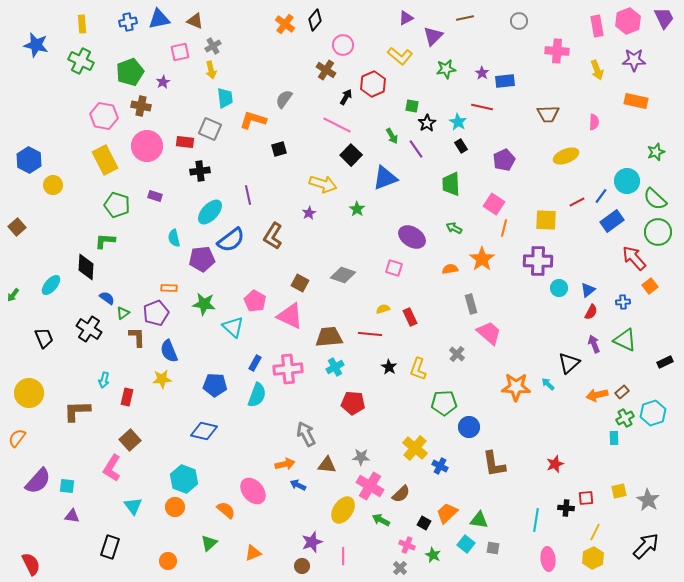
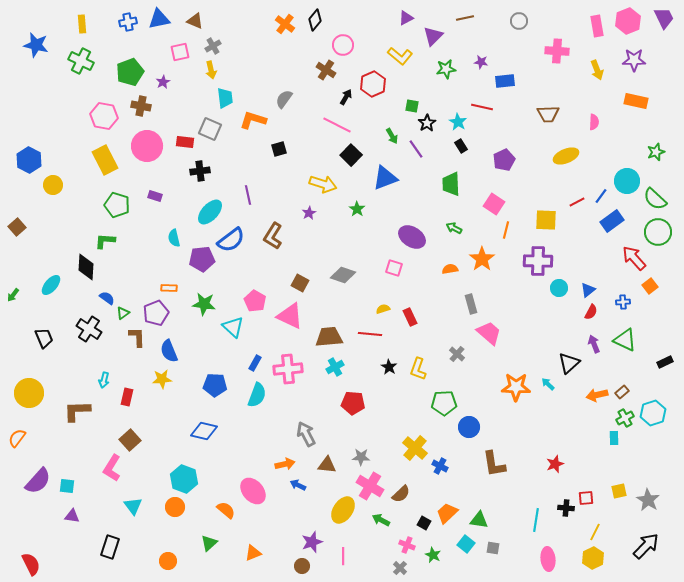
purple star at (482, 73): moved 1 px left, 11 px up; rotated 24 degrees counterclockwise
orange line at (504, 228): moved 2 px right, 2 px down
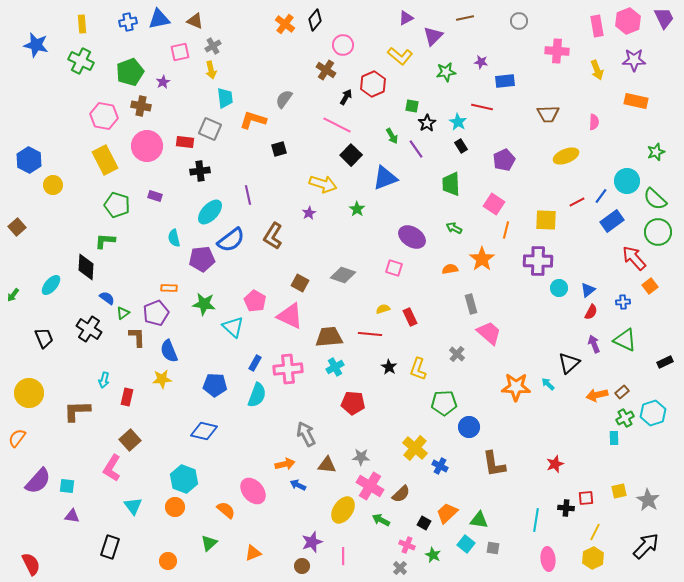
green star at (446, 69): moved 3 px down
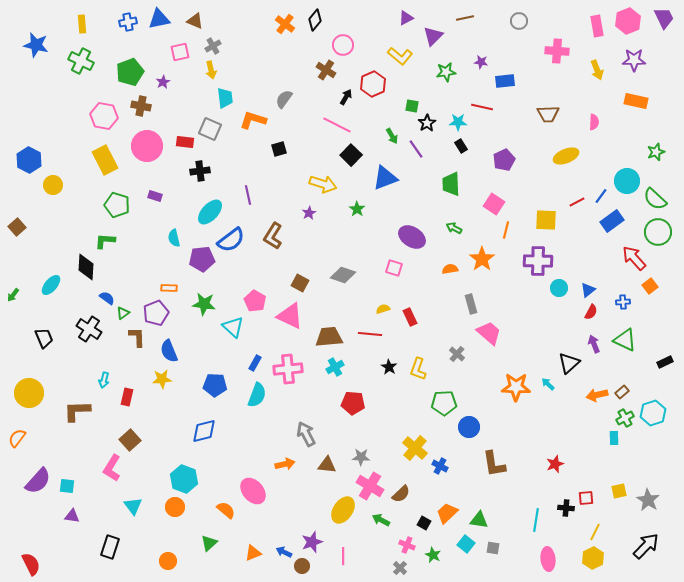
cyan star at (458, 122): rotated 30 degrees counterclockwise
blue diamond at (204, 431): rotated 28 degrees counterclockwise
blue arrow at (298, 485): moved 14 px left, 67 px down
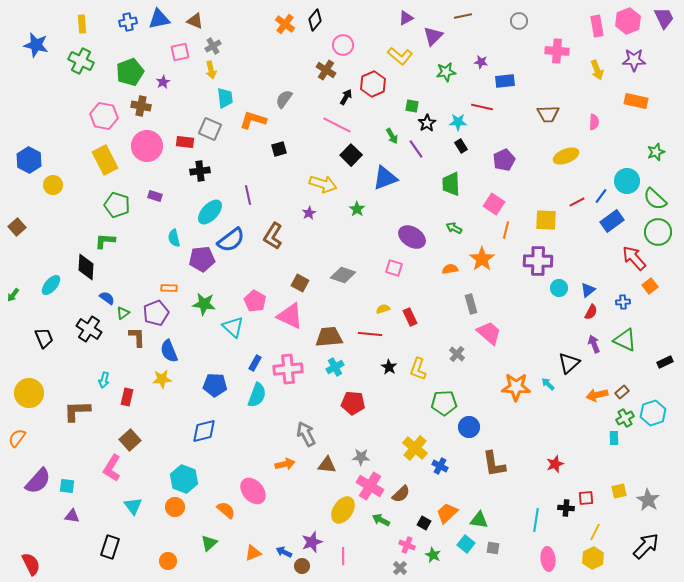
brown line at (465, 18): moved 2 px left, 2 px up
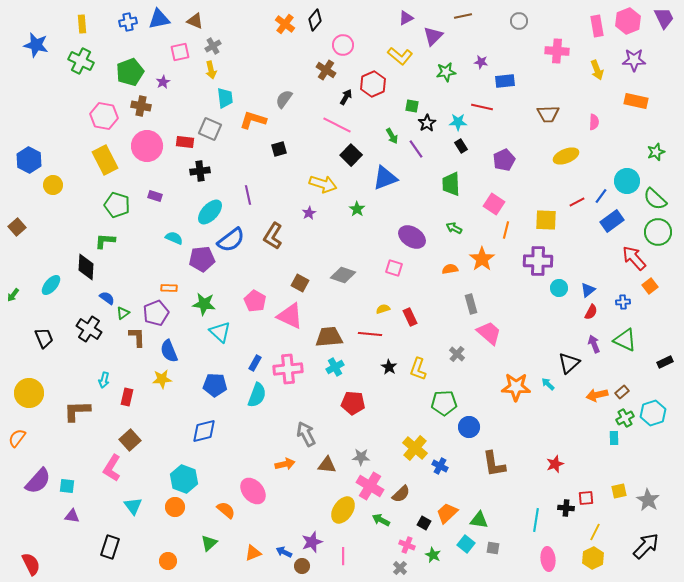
cyan semicircle at (174, 238): rotated 126 degrees clockwise
cyan triangle at (233, 327): moved 13 px left, 5 px down
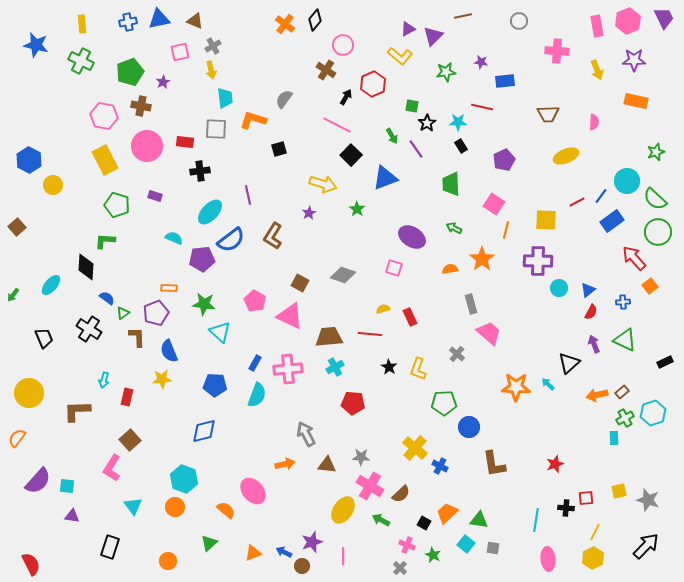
purple triangle at (406, 18): moved 2 px right, 11 px down
gray square at (210, 129): moved 6 px right; rotated 20 degrees counterclockwise
gray star at (648, 500): rotated 15 degrees counterclockwise
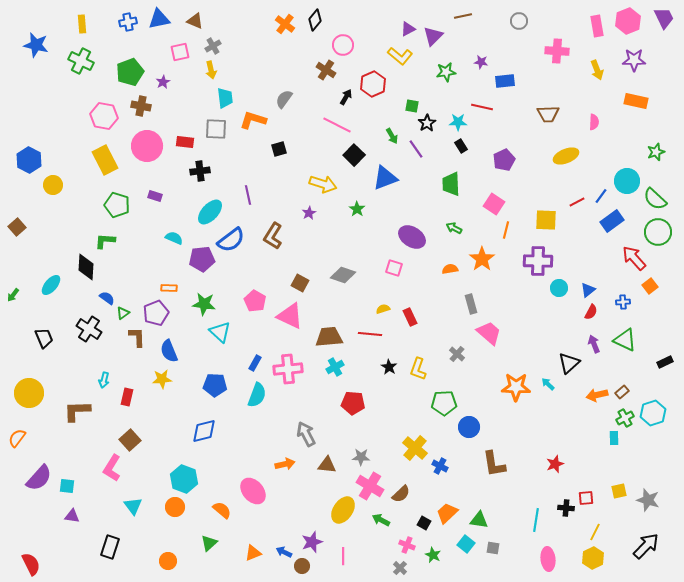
black square at (351, 155): moved 3 px right
purple semicircle at (38, 481): moved 1 px right, 3 px up
orange semicircle at (226, 510): moved 4 px left
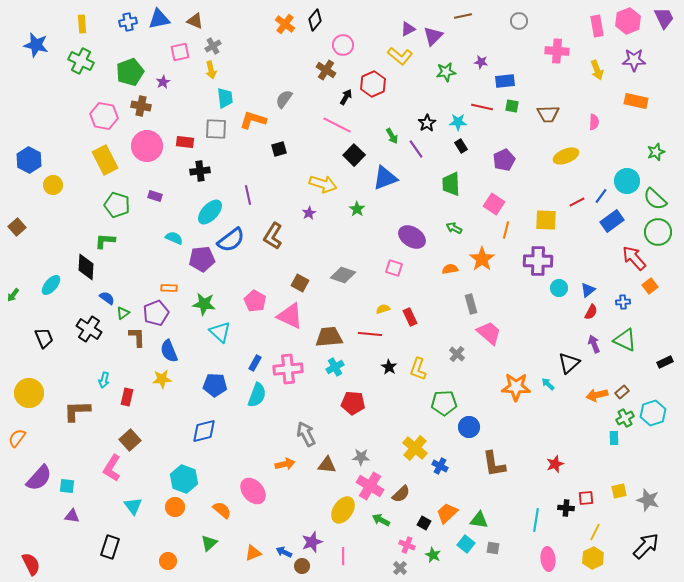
green square at (412, 106): moved 100 px right
